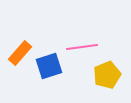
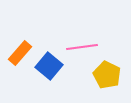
blue square: rotated 32 degrees counterclockwise
yellow pentagon: rotated 24 degrees counterclockwise
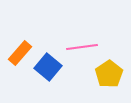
blue square: moved 1 px left, 1 px down
yellow pentagon: moved 2 px right, 1 px up; rotated 12 degrees clockwise
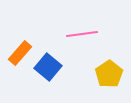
pink line: moved 13 px up
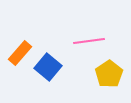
pink line: moved 7 px right, 7 px down
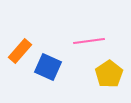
orange rectangle: moved 2 px up
blue square: rotated 16 degrees counterclockwise
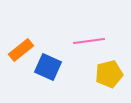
orange rectangle: moved 1 px right, 1 px up; rotated 10 degrees clockwise
yellow pentagon: rotated 20 degrees clockwise
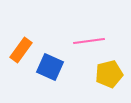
orange rectangle: rotated 15 degrees counterclockwise
blue square: moved 2 px right
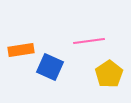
orange rectangle: rotated 45 degrees clockwise
yellow pentagon: rotated 20 degrees counterclockwise
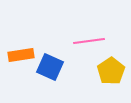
orange rectangle: moved 5 px down
yellow pentagon: moved 2 px right, 3 px up
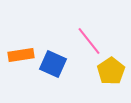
pink line: rotated 60 degrees clockwise
blue square: moved 3 px right, 3 px up
